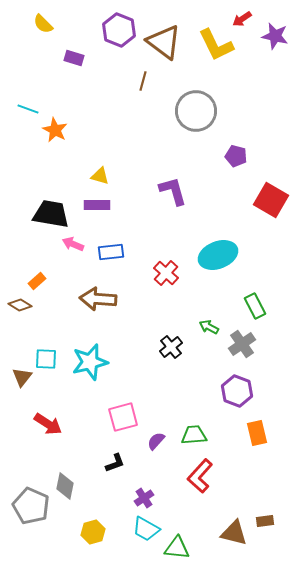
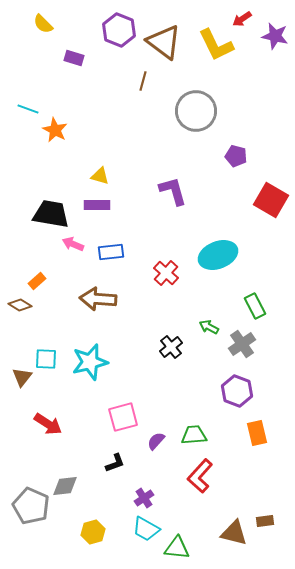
gray diamond at (65, 486): rotated 72 degrees clockwise
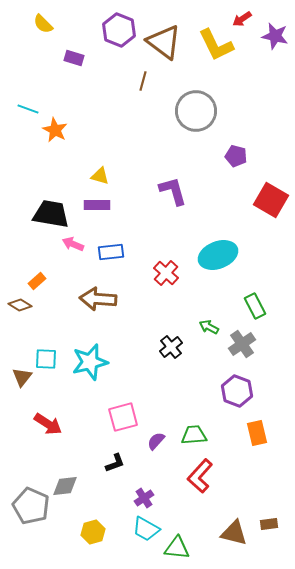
brown rectangle at (265, 521): moved 4 px right, 3 px down
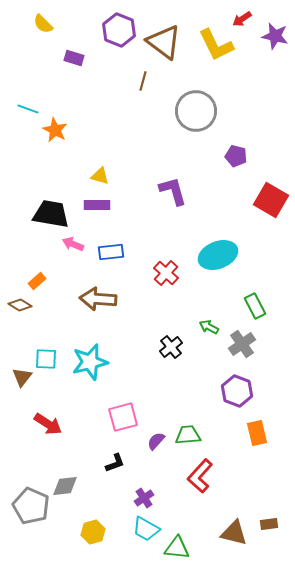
green trapezoid at (194, 435): moved 6 px left
